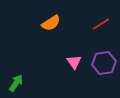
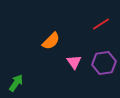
orange semicircle: moved 18 px down; rotated 12 degrees counterclockwise
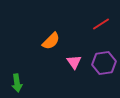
green arrow: moved 1 px right; rotated 138 degrees clockwise
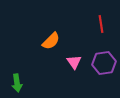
red line: rotated 66 degrees counterclockwise
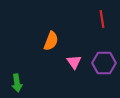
red line: moved 1 px right, 5 px up
orange semicircle: rotated 24 degrees counterclockwise
purple hexagon: rotated 10 degrees clockwise
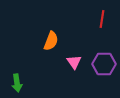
red line: rotated 18 degrees clockwise
purple hexagon: moved 1 px down
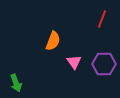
red line: rotated 12 degrees clockwise
orange semicircle: moved 2 px right
green arrow: moved 1 px left; rotated 12 degrees counterclockwise
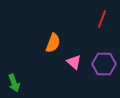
orange semicircle: moved 2 px down
pink triangle: rotated 14 degrees counterclockwise
green arrow: moved 2 px left
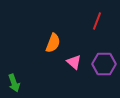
red line: moved 5 px left, 2 px down
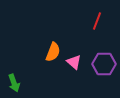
orange semicircle: moved 9 px down
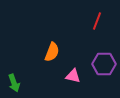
orange semicircle: moved 1 px left
pink triangle: moved 1 px left, 14 px down; rotated 28 degrees counterclockwise
